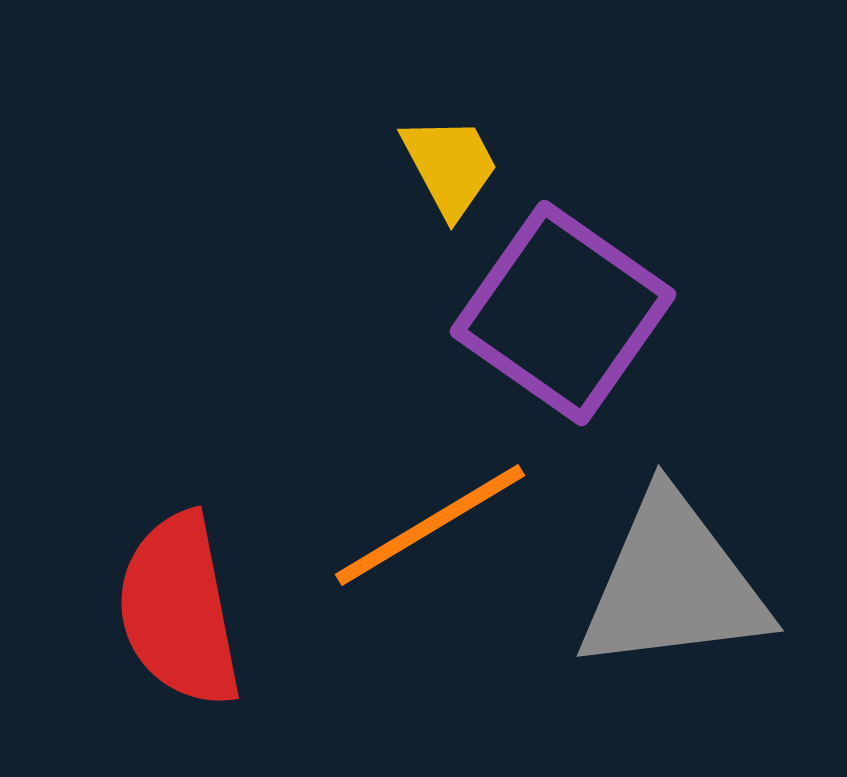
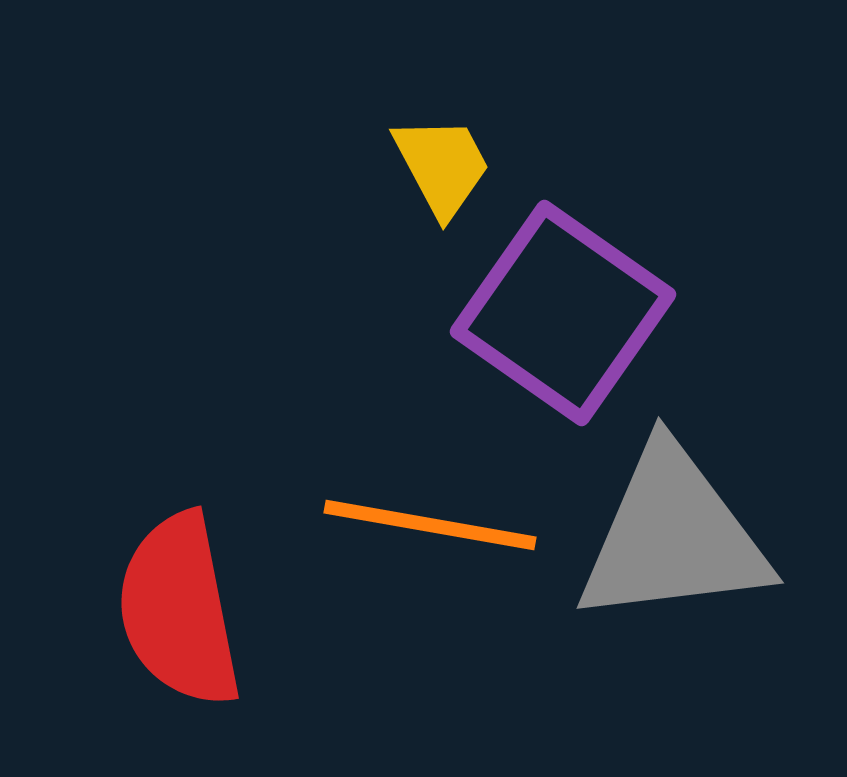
yellow trapezoid: moved 8 px left
orange line: rotated 41 degrees clockwise
gray triangle: moved 48 px up
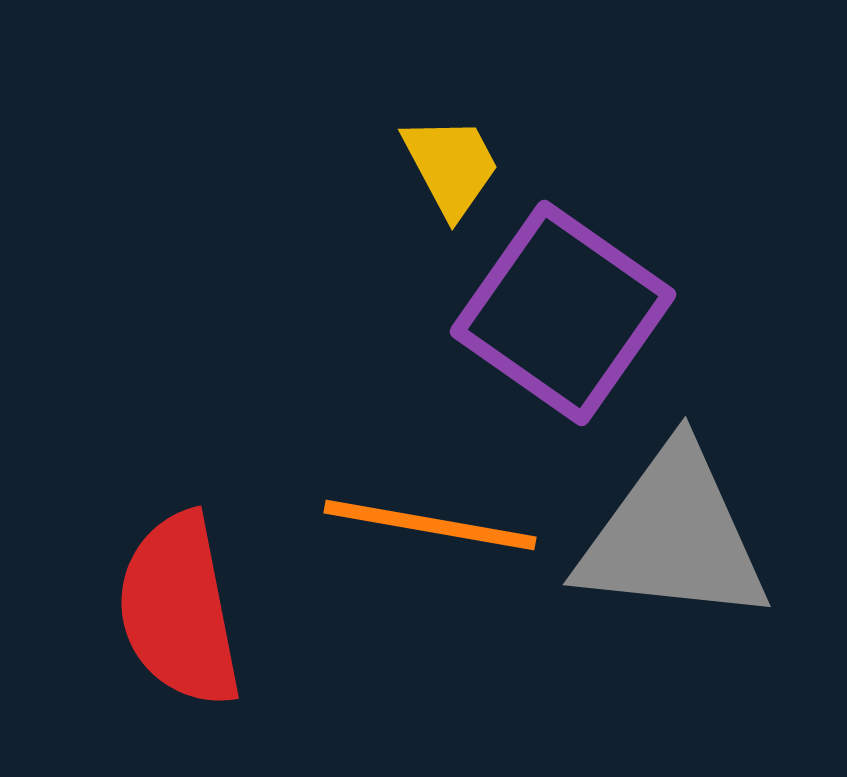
yellow trapezoid: moved 9 px right
gray triangle: rotated 13 degrees clockwise
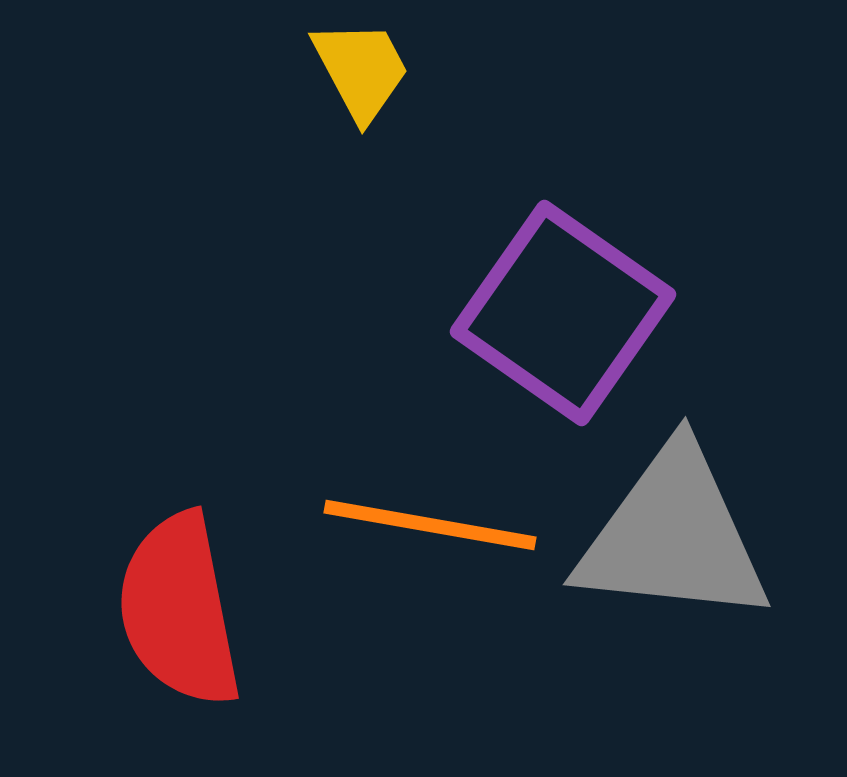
yellow trapezoid: moved 90 px left, 96 px up
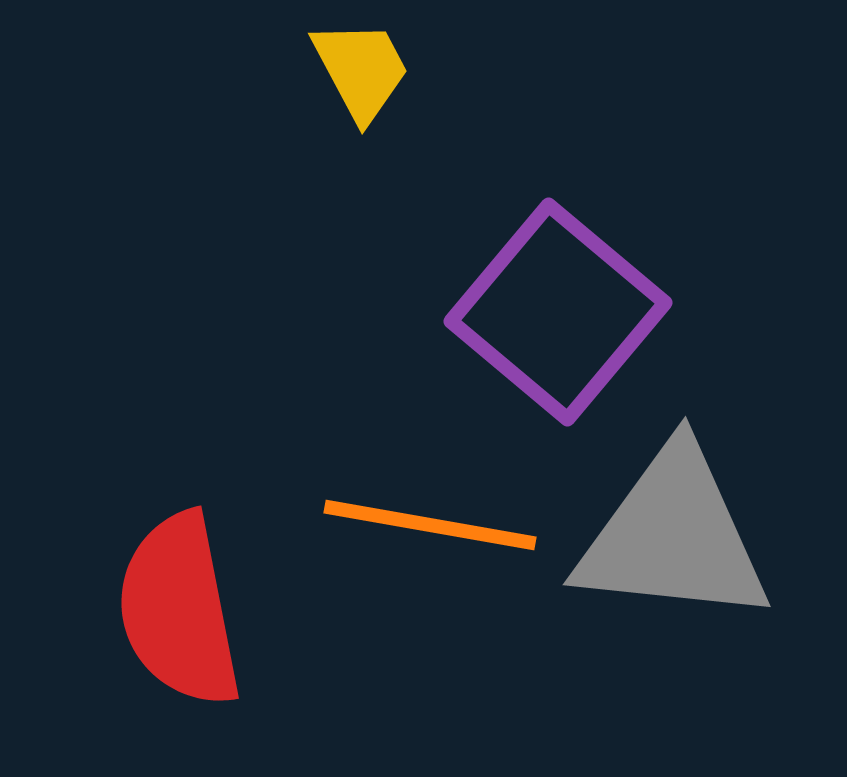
purple square: moved 5 px left, 1 px up; rotated 5 degrees clockwise
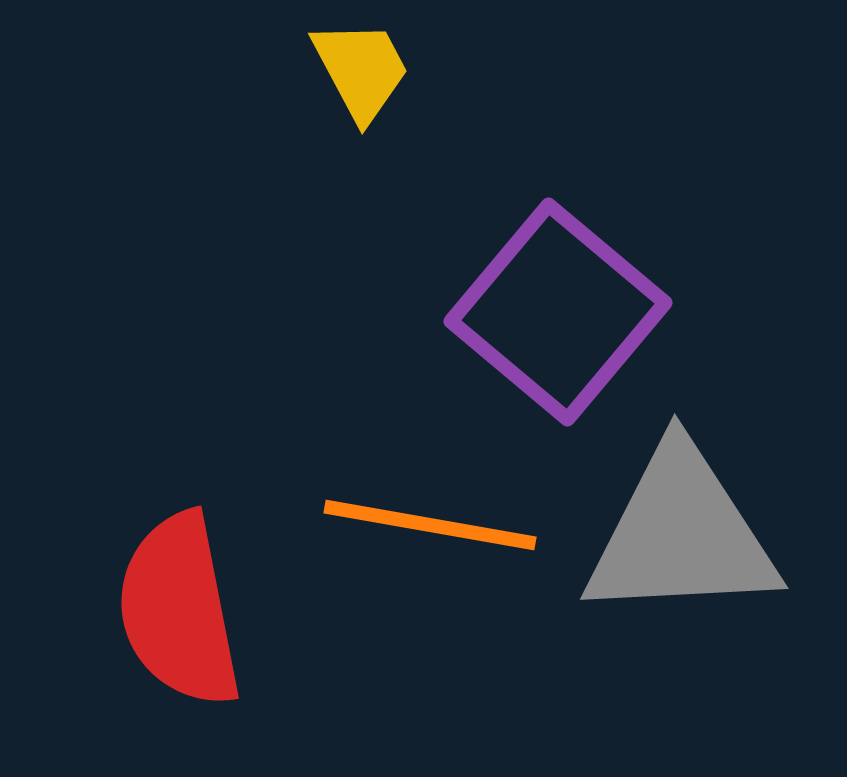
gray triangle: moved 8 px right, 2 px up; rotated 9 degrees counterclockwise
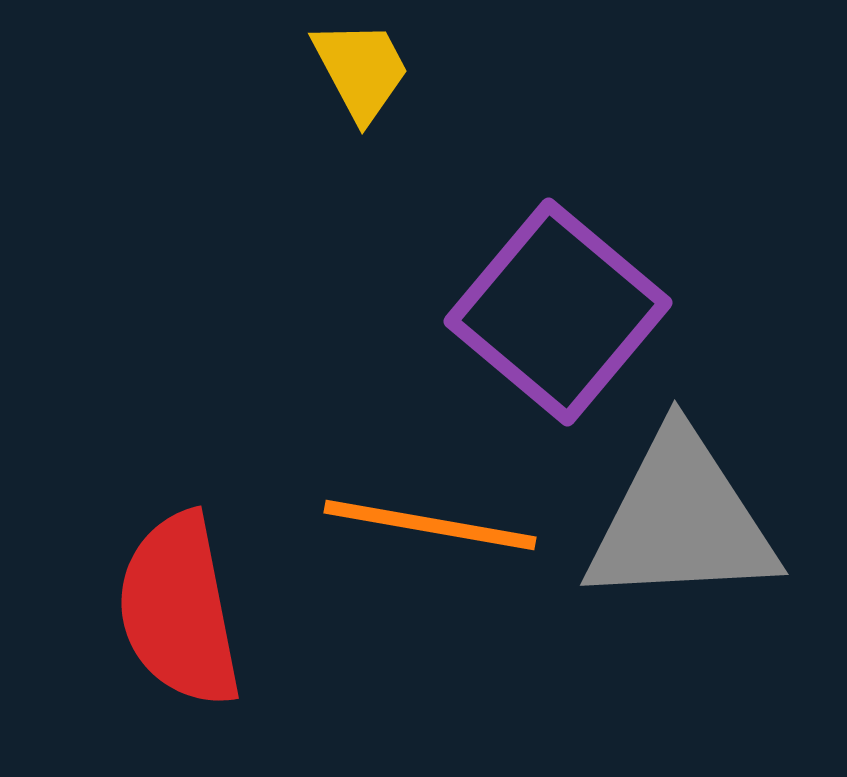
gray triangle: moved 14 px up
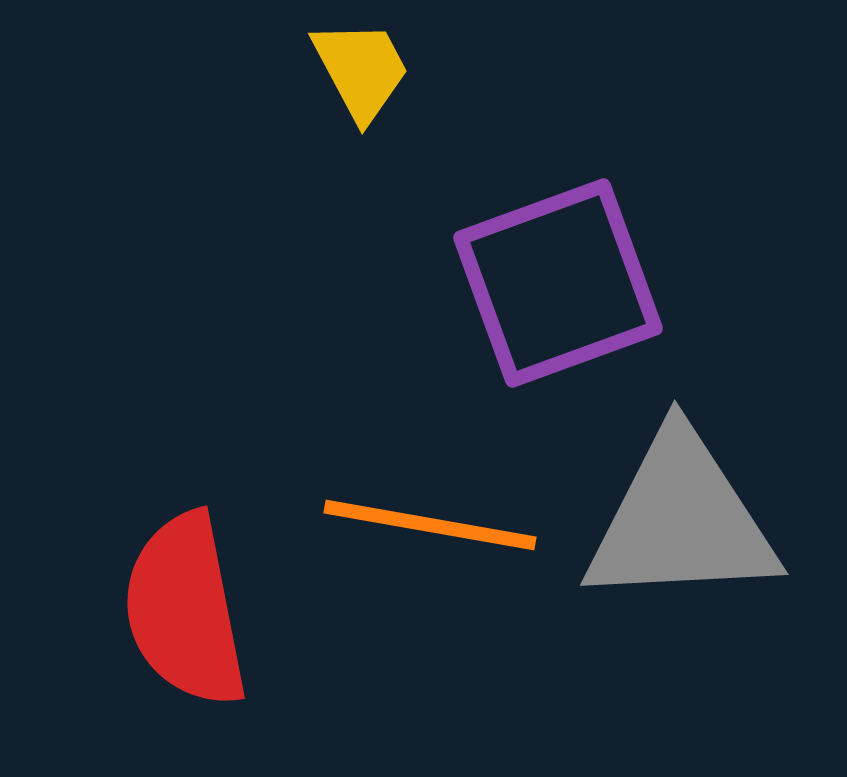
purple square: moved 29 px up; rotated 30 degrees clockwise
red semicircle: moved 6 px right
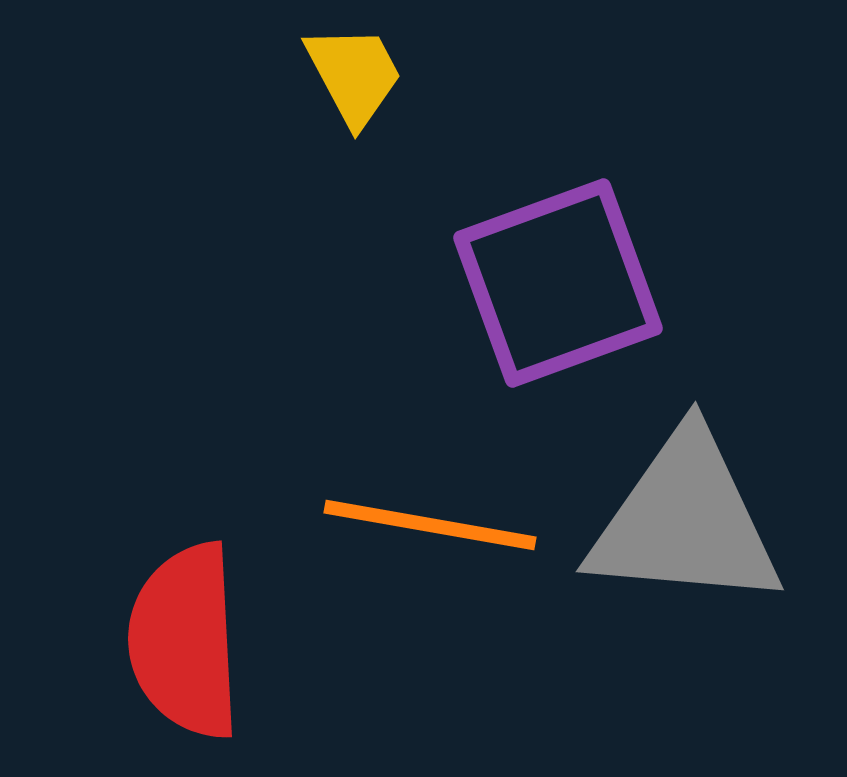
yellow trapezoid: moved 7 px left, 5 px down
gray triangle: moved 4 px right, 1 px down; rotated 8 degrees clockwise
red semicircle: moved 31 px down; rotated 8 degrees clockwise
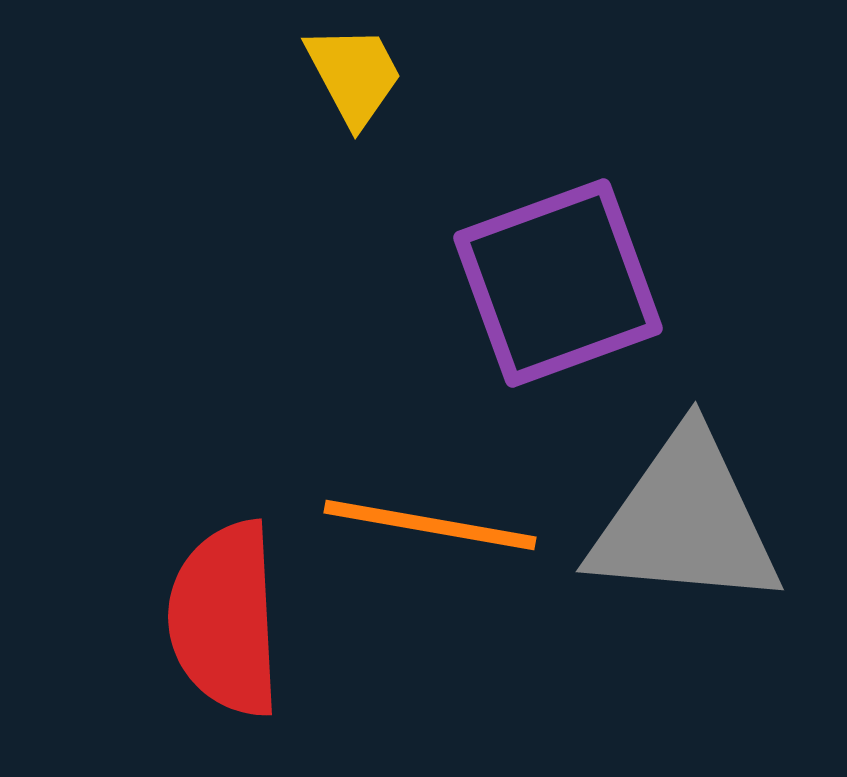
red semicircle: moved 40 px right, 22 px up
